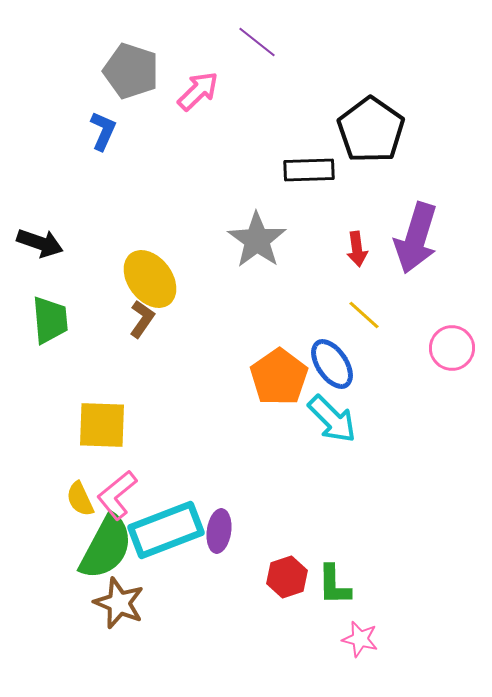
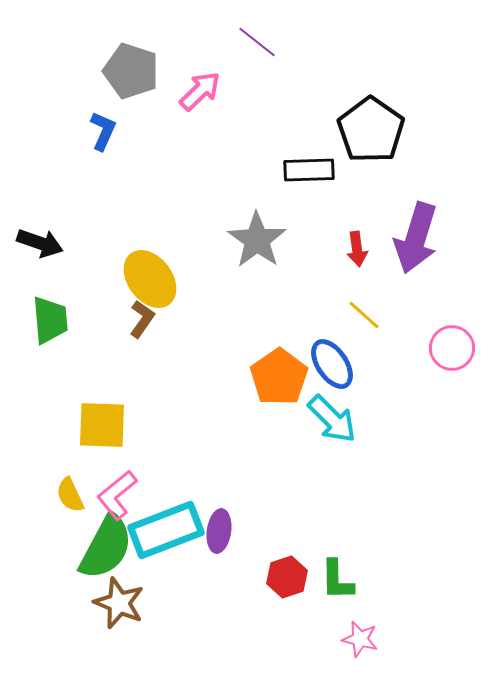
pink arrow: moved 2 px right
yellow semicircle: moved 10 px left, 4 px up
green L-shape: moved 3 px right, 5 px up
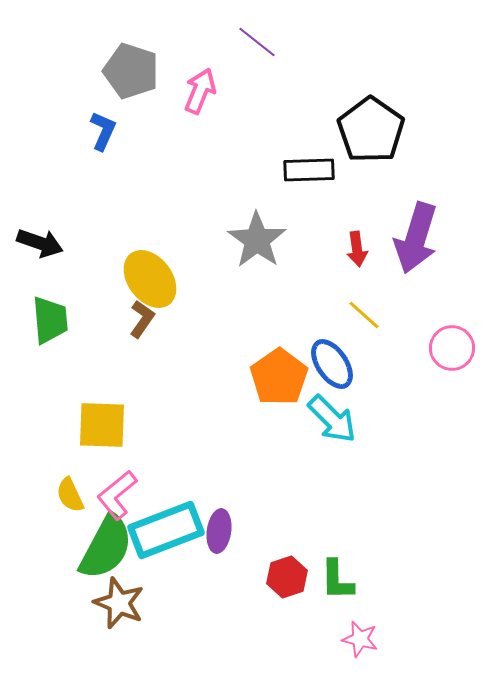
pink arrow: rotated 24 degrees counterclockwise
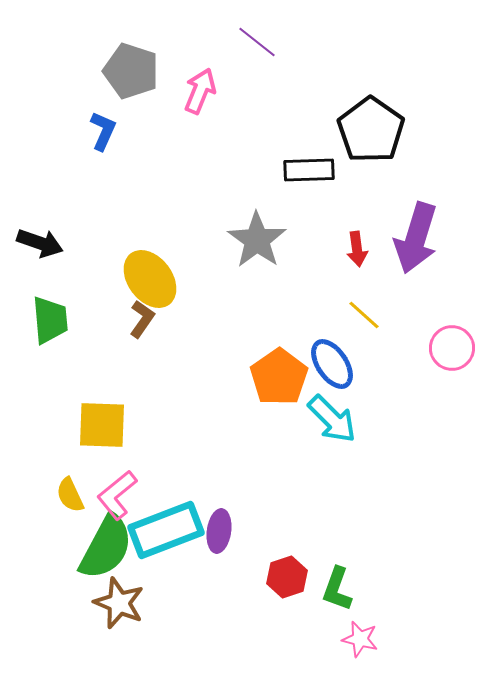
green L-shape: moved 9 px down; rotated 21 degrees clockwise
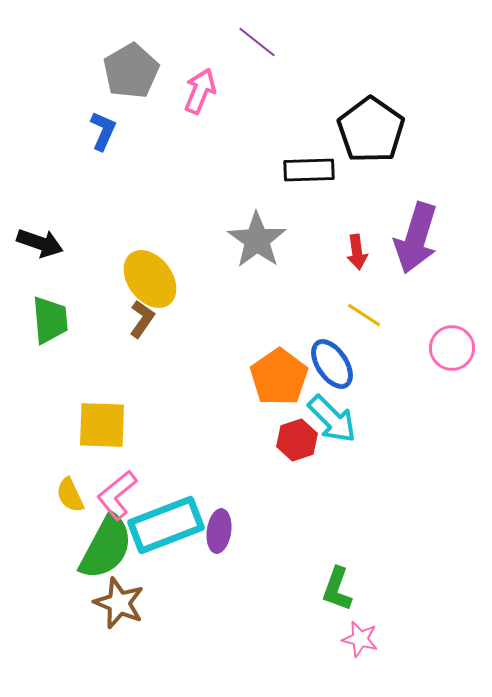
gray pentagon: rotated 24 degrees clockwise
red arrow: moved 3 px down
yellow line: rotated 9 degrees counterclockwise
cyan rectangle: moved 5 px up
red hexagon: moved 10 px right, 137 px up
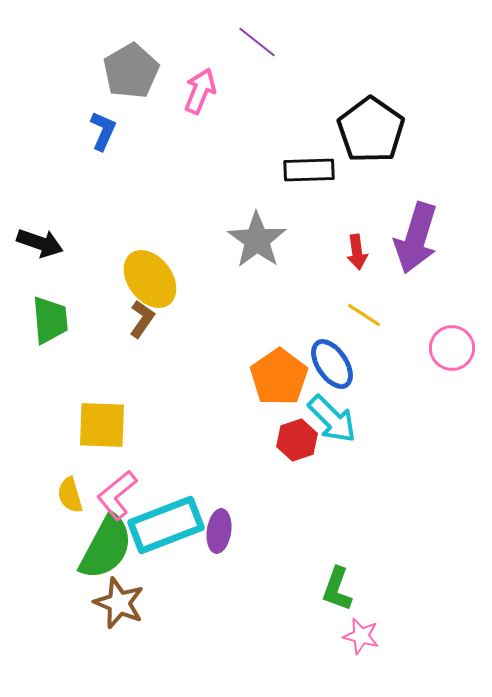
yellow semicircle: rotated 9 degrees clockwise
pink star: moved 1 px right, 3 px up
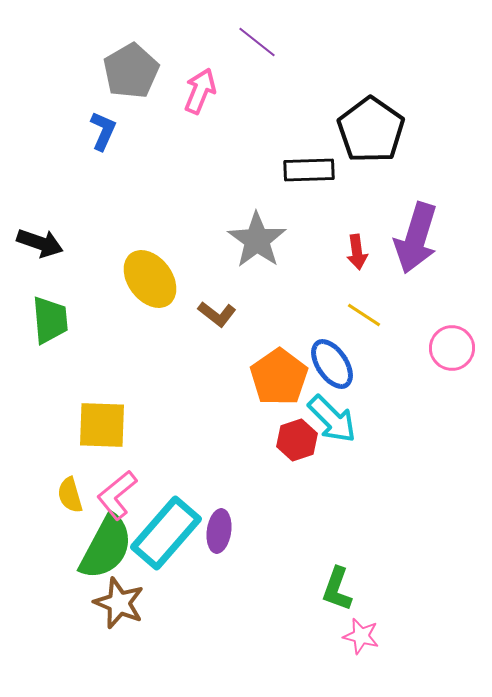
brown L-shape: moved 75 px right, 5 px up; rotated 93 degrees clockwise
cyan rectangle: moved 8 px down; rotated 28 degrees counterclockwise
